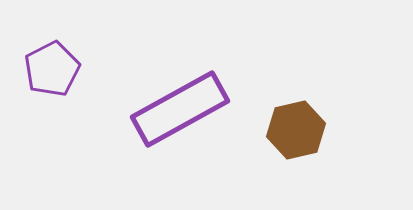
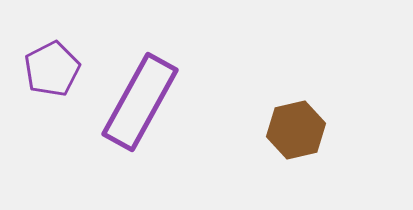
purple rectangle: moved 40 px left, 7 px up; rotated 32 degrees counterclockwise
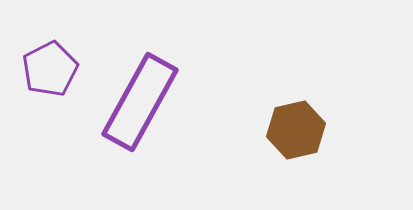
purple pentagon: moved 2 px left
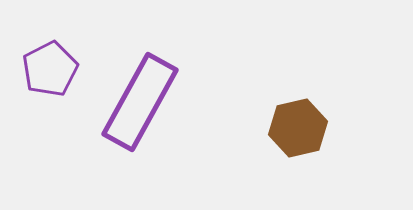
brown hexagon: moved 2 px right, 2 px up
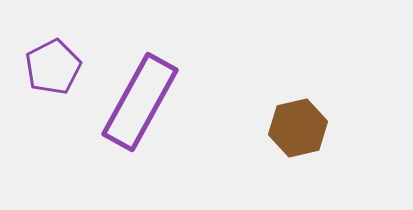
purple pentagon: moved 3 px right, 2 px up
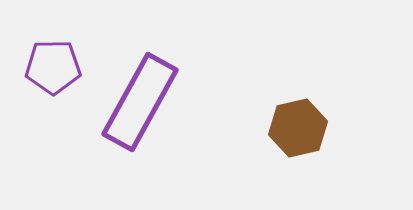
purple pentagon: rotated 26 degrees clockwise
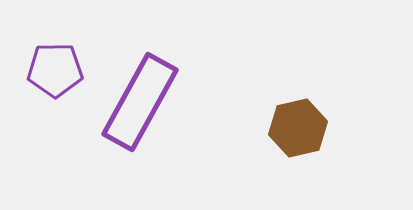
purple pentagon: moved 2 px right, 3 px down
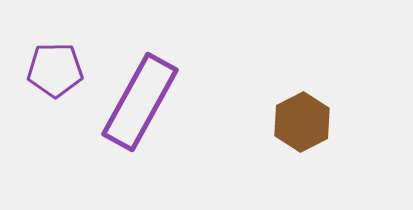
brown hexagon: moved 4 px right, 6 px up; rotated 14 degrees counterclockwise
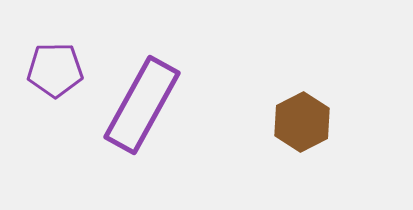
purple rectangle: moved 2 px right, 3 px down
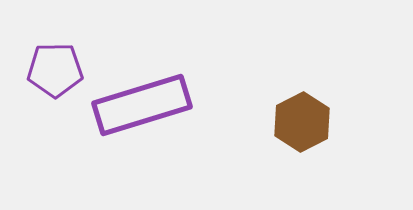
purple rectangle: rotated 44 degrees clockwise
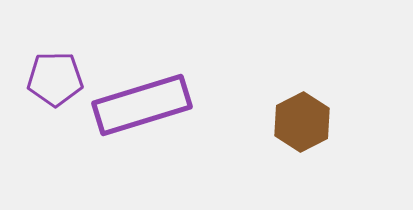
purple pentagon: moved 9 px down
